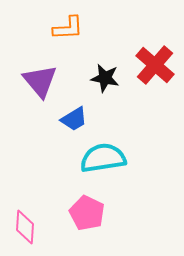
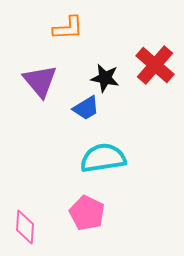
blue trapezoid: moved 12 px right, 11 px up
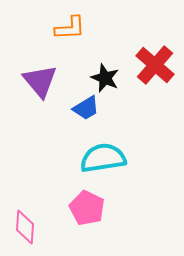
orange L-shape: moved 2 px right
black star: rotated 12 degrees clockwise
pink pentagon: moved 5 px up
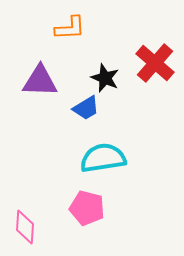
red cross: moved 2 px up
purple triangle: rotated 48 degrees counterclockwise
pink pentagon: rotated 12 degrees counterclockwise
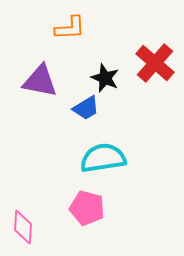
purple triangle: rotated 9 degrees clockwise
pink diamond: moved 2 px left
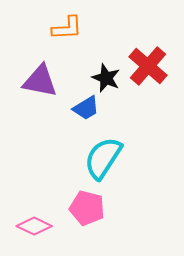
orange L-shape: moved 3 px left
red cross: moved 7 px left, 3 px down
black star: moved 1 px right
cyan semicircle: rotated 48 degrees counterclockwise
pink diamond: moved 11 px right, 1 px up; rotated 68 degrees counterclockwise
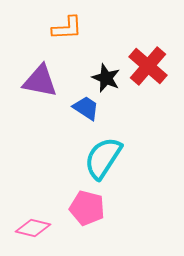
blue trapezoid: rotated 116 degrees counterclockwise
pink diamond: moved 1 px left, 2 px down; rotated 12 degrees counterclockwise
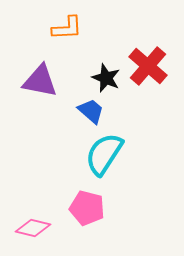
blue trapezoid: moved 5 px right, 3 px down; rotated 8 degrees clockwise
cyan semicircle: moved 1 px right, 4 px up
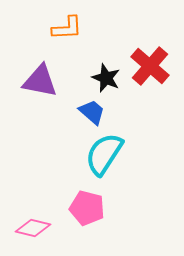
red cross: moved 2 px right
blue trapezoid: moved 1 px right, 1 px down
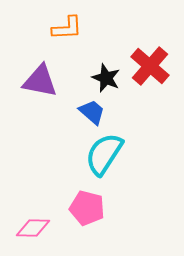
pink diamond: rotated 12 degrees counterclockwise
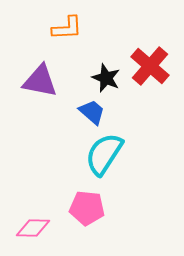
pink pentagon: rotated 8 degrees counterclockwise
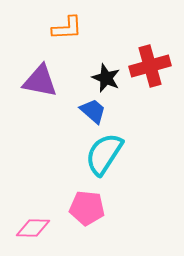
red cross: rotated 33 degrees clockwise
blue trapezoid: moved 1 px right, 1 px up
